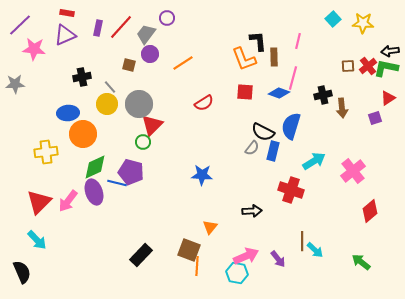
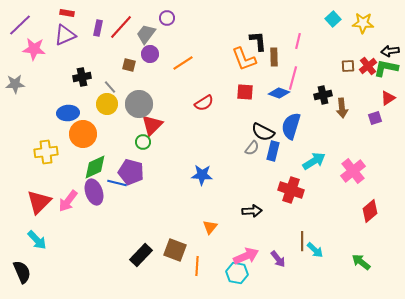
brown square at (189, 250): moved 14 px left
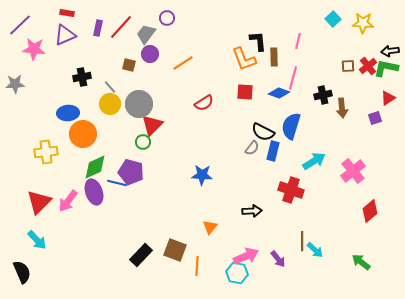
yellow circle at (107, 104): moved 3 px right
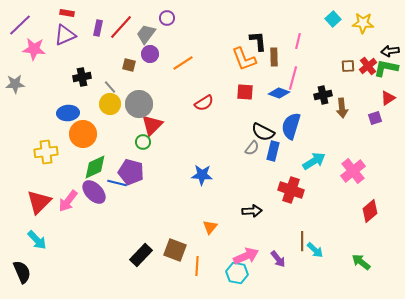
purple ellipse at (94, 192): rotated 25 degrees counterclockwise
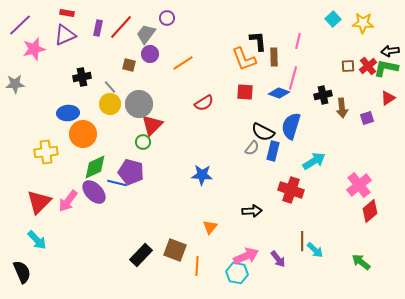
pink star at (34, 49): rotated 20 degrees counterclockwise
purple square at (375, 118): moved 8 px left
pink cross at (353, 171): moved 6 px right, 14 px down
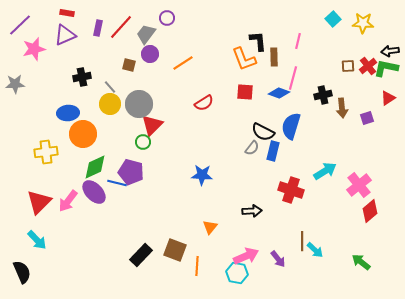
cyan arrow at (314, 161): moved 11 px right, 10 px down
